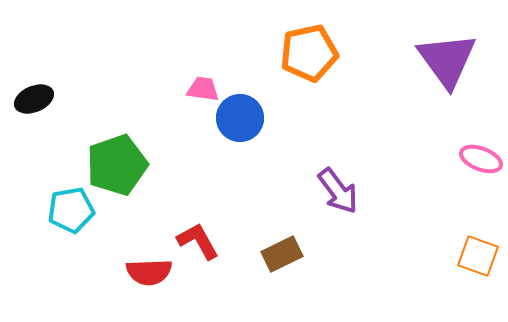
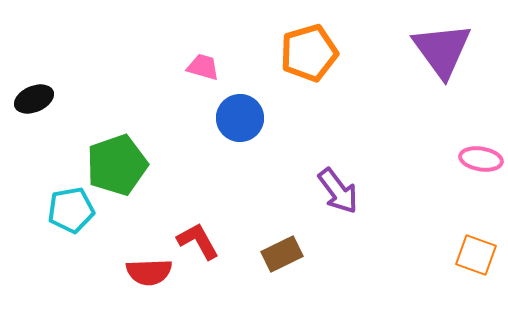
orange pentagon: rotated 4 degrees counterclockwise
purple triangle: moved 5 px left, 10 px up
pink trapezoid: moved 22 px up; rotated 8 degrees clockwise
pink ellipse: rotated 12 degrees counterclockwise
orange square: moved 2 px left, 1 px up
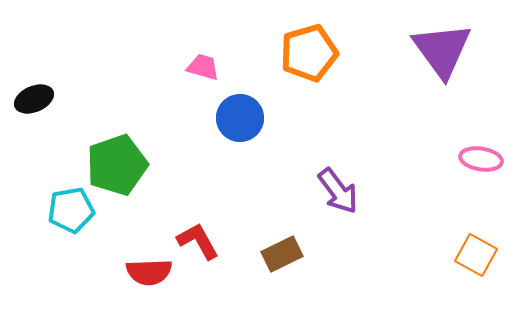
orange square: rotated 9 degrees clockwise
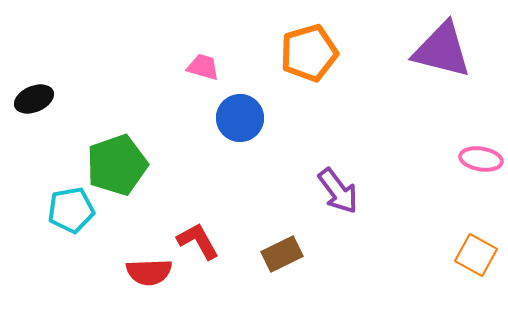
purple triangle: rotated 40 degrees counterclockwise
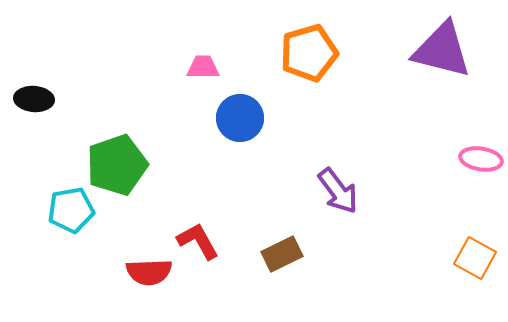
pink trapezoid: rotated 16 degrees counterclockwise
black ellipse: rotated 27 degrees clockwise
orange square: moved 1 px left, 3 px down
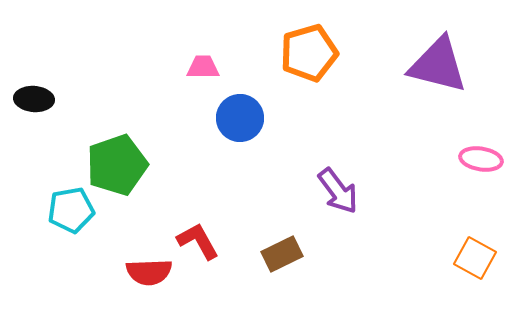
purple triangle: moved 4 px left, 15 px down
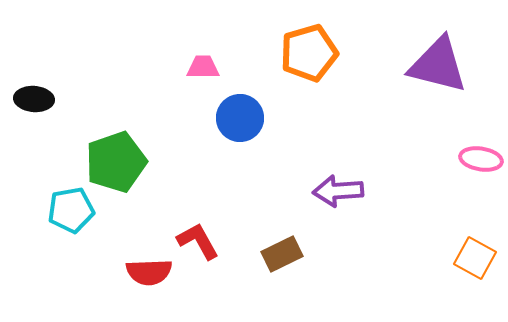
green pentagon: moved 1 px left, 3 px up
purple arrow: rotated 123 degrees clockwise
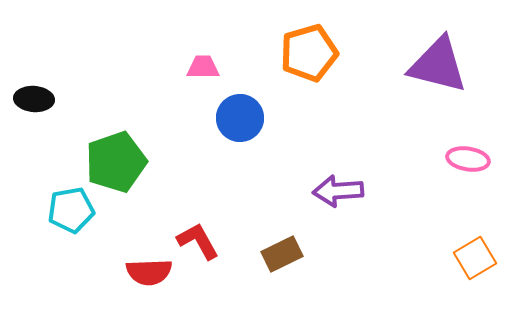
pink ellipse: moved 13 px left
orange square: rotated 30 degrees clockwise
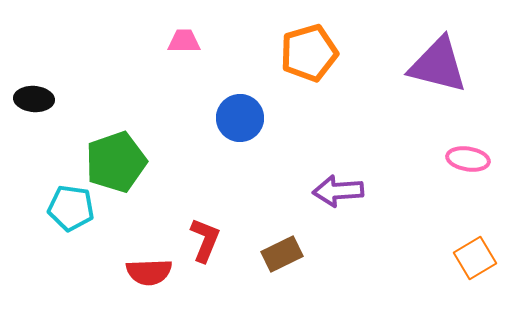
pink trapezoid: moved 19 px left, 26 px up
cyan pentagon: moved 2 px up; rotated 18 degrees clockwise
red L-shape: moved 7 px right, 1 px up; rotated 51 degrees clockwise
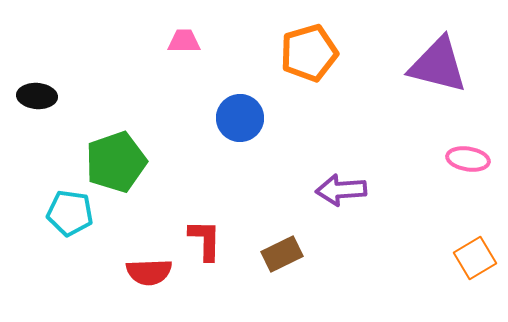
black ellipse: moved 3 px right, 3 px up
purple arrow: moved 3 px right, 1 px up
cyan pentagon: moved 1 px left, 5 px down
red L-shape: rotated 21 degrees counterclockwise
